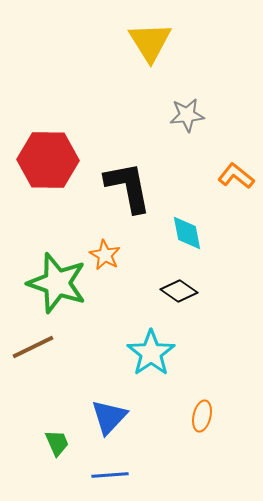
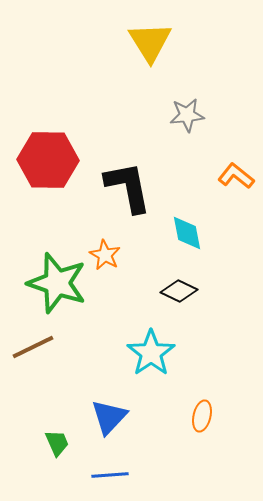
black diamond: rotated 9 degrees counterclockwise
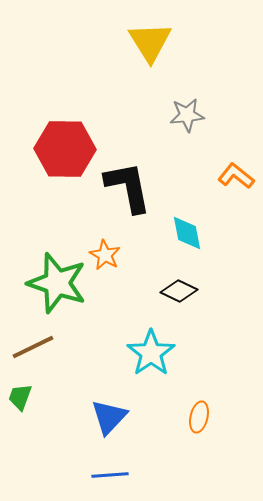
red hexagon: moved 17 px right, 11 px up
orange ellipse: moved 3 px left, 1 px down
green trapezoid: moved 37 px left, 46 px up; rotated 136 degrees counterclockwise
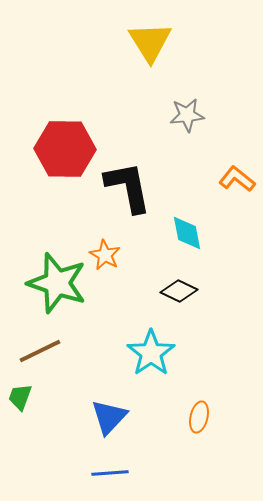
orange L-shape: moved 1 px right, 3 px down
brown line: moved 7 px right, 4 px down
blue line: moved 2 px up
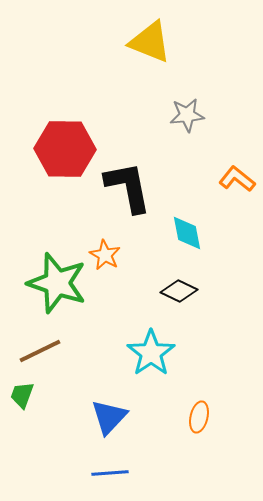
yellow triangle: rotated 36 degrees counterclockwise
green trapezoid: moved 2 px right, 2 px up
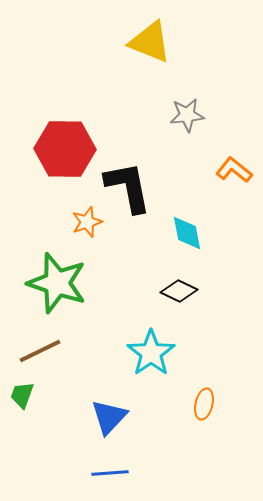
orange L-shape: moved 3 px left, 9 px up
orange star: moved 18 px left, 33 px up; rotated 24 degrees clockwise
orange ellipse: moved 5 px right, 13 px up
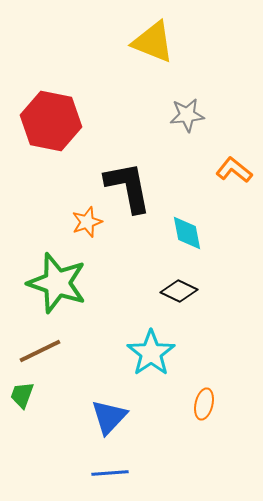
yellow triangle: moved 3 px right
red hexagon: moved 14 px left, 28 px up; rotated 10 degrees clockwise
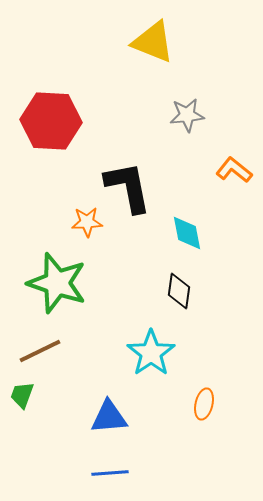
red hexagon: rotated 8 degrees counterclockwise
orange star: rotated 16 degrees clockwise
black diamond: rotated 72 degrees clockwise
blue triangle: rotated 42 degrees clockwise
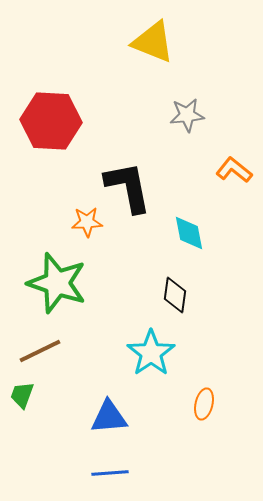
cyan diamond: moved 2 px right
black diamond: moved 4 px left, 4 px down
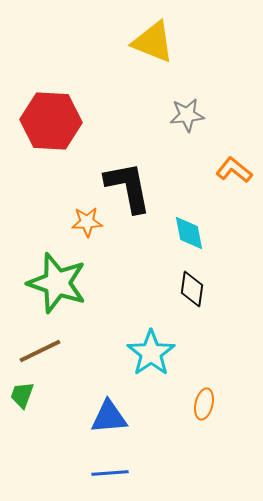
black diamond: moved 17 px right, 6 px up
